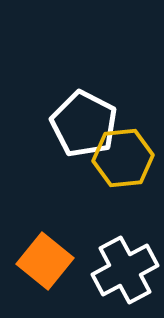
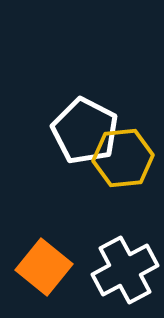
white pentagon: moved 1 px right, 7 px down
orange square: moved 1 px left, 6 px down
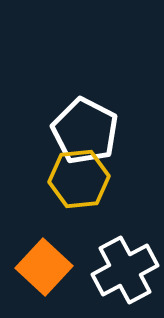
yellow hexagon: moved 44 px left, 21 px down
orange square: rotated 4 degrees clockwise
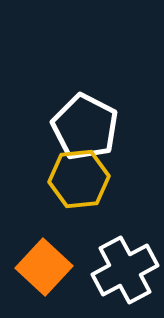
white pentagon: moved 4 px up
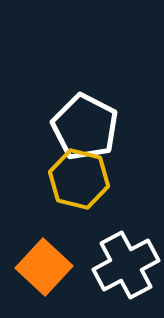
yellow hexagon: rotated 20 degrees clockwise
white cross: moved 1 px right, 5 px up
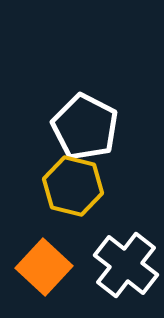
yellow hexagon: moved 6 px left, 7 px down
white cross: rotated 24 degrees counterclockwise
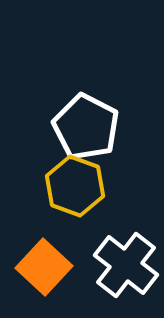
white pentagon: moved 1 px right
yellow hexagon: moved 2 px right; rotated 6 degrees clockwise
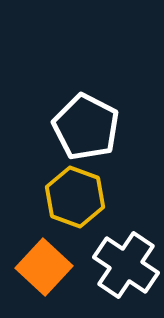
yellow hexagon: moved 11 px down
white cross: rotated 4 degrees counterclockwise
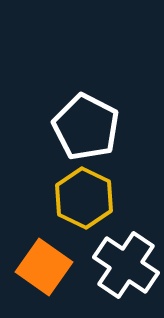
yellow hexagon: moved 9 px right, 1 px down; rotated 6 degrees clockwise
orange square: rotated 8 degrees counterclockwise
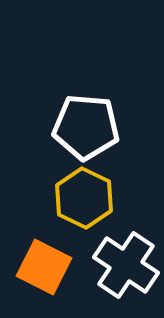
white pentagon: rotated 22 degrees counterclockwise
orange square: rotated 8 degrees counterclockwise
